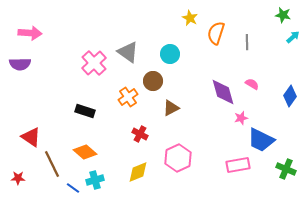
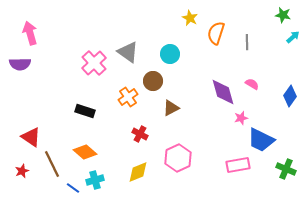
pink arrow: rotated 110 degrees counterclockwise
red star: moved 4 px right, 7 px up; rotated 24 degrees counterclockwise
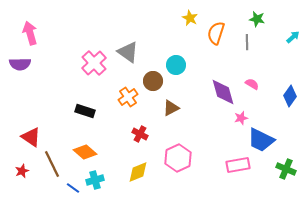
green star: moved 26 px left, 4 px down
cyan circle: moved 6 px right, 11 px down
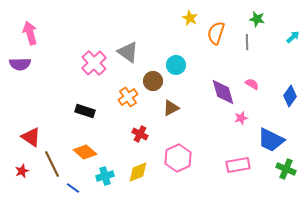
blue trapezoid: moved 10 px right
cyan cross: moved 10 px right, 4 px up
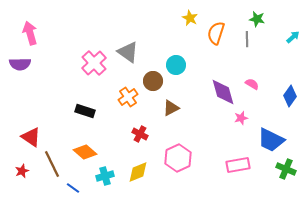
gray line: moved 3 px up
